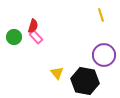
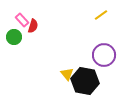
yellow line: rotated 72 degrees clockwise
pink rectangle: moved 14 px left, 17 px up
yellow triangle: moved 10 px right, 1 px down
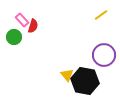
yellow triangle: moved 1 px down
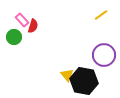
black hexagon: moved 1 px left
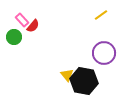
red semicircle: rotated 24 degrees clockwise
purple circle: moved 2 px up
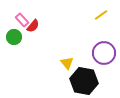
yellow triangle: moved 12 px up
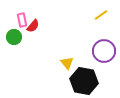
pink rectangle: rotated 32 degrees clockwise
purple circle: moved 2 px up
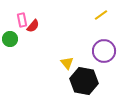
green circle: moved 4 px left, 2 px down
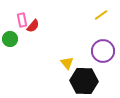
purple circle: moved 1 px left
black hexagon: rotated 8 degrees counterclockwise
